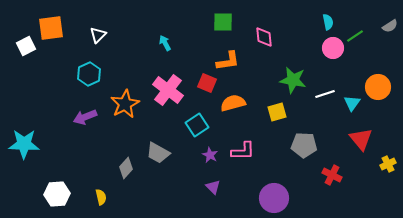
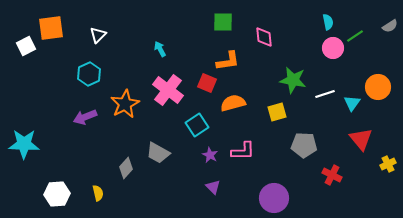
cyan arrow: moved 5 px left, 6 px down
yellow semicircle: moved 3 px left, 4 px up
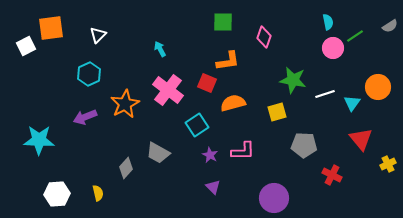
pink diamond: rotated 25 degrees clockwise
cyan star: moved 15 px right, 4 px up
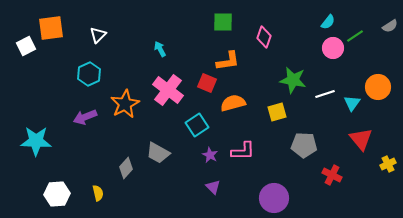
cyan semicircle: rotated 49 degrees clockwise
cyan star: moved 3 px left, 1 px down
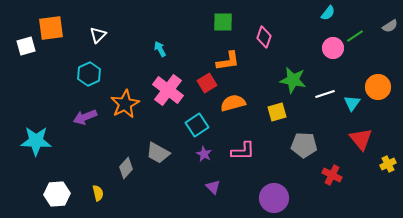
cyan semicircle: moved 9 px up
white square: rotated 12 degrees clockwise
red square: rotated 36 degrees clockwise
purple star: moved 6 px left, 1 px up
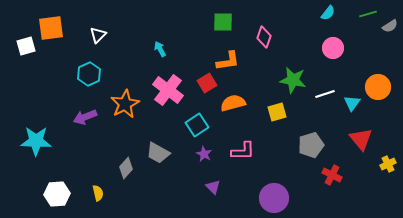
green line: moved 13 px right, 22 px up; rotated 18 degrees clockwise
gray pentagon: moved 7 px right; rotated 20 degrees counterclockwise
